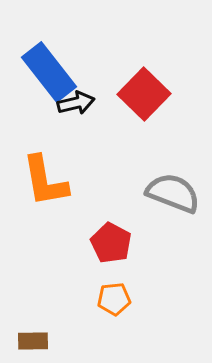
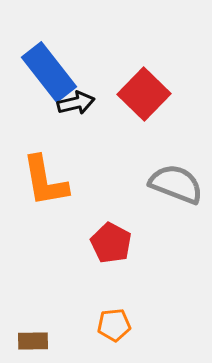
gray semicircle: moved 3 px right, 9 px up
orange pentagon: moved 26 px down
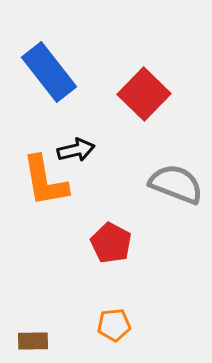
black arrow: moved 47 px down
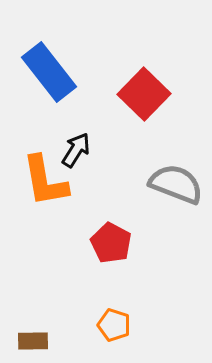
black arrow: rotated 45 degrees counterclockwise
orange pentagon: rotated 24 degrees clockwise
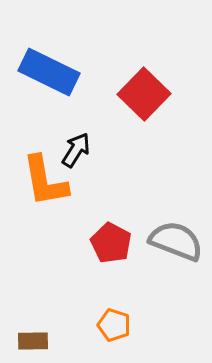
blue rectangle: rotated 26 degrees counterclockwise
gray semicircle: moved 57 px down
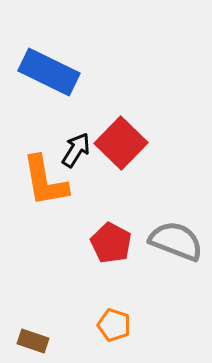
red square: moved 23 px left, 49 px down
brown rectangle: rotated 20 degrees clockwise
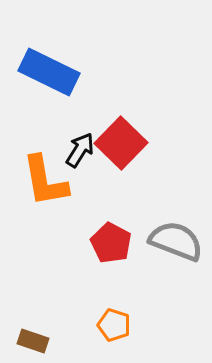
black arrow: moved 4 px right
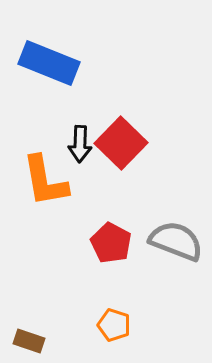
blue rectangle: moved 9 px up; rotated 4 degrees counterclockwise
black arrow: moved 6 px up; rotated 150 degrees clockwise
brown rectangle: moved 4 px left
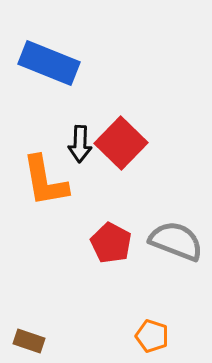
orange pentagon: moved 38 px right, 11 px down
